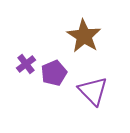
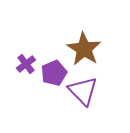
brown star: moved 13 px down
purple triangle: moved 10 px left
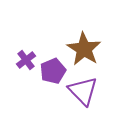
purple cross: moved 4 px up
purple pentagon: moved 1 px left, 2 px up
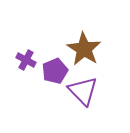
purple cross: rotated 24 degrees counterclockwise
purple pentagon: moved 2 px right
